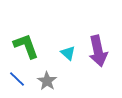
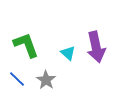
green L-shape: moved 1 px up
purple arrow: moved 2 px left, 4 px up
gray star: moved 1 px left, 1 px up
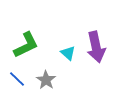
green L-shape: rotated 84 degrees clockwise
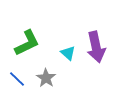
green L-shape: moved 1 px right, 2 px up
gray star: moved 2 px up
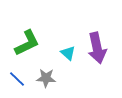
purple arrow: moved 1 px right, 1 px down
gray star: rotated 30 degrees counterclockwise
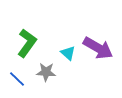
green L-shape: rotated 28 degrees counterclockwise
purple arrow: moved 1 px right; rotated 48 degrees counterclockwise
gray star: moved 6 px up
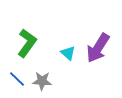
purple arrow: rotated 92 degrees clockwise
gray star: moved 4 px left, 9 px down
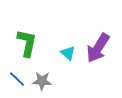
green L-shape: rotated 24 degrees counterclockwise
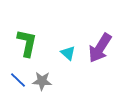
purple arrow: moved 2 px right
blue line: moved 1 px right, 1 px down
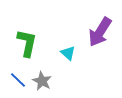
purple arrow: moved 16 px up
gray star: rotated 24 degrees clockwise
